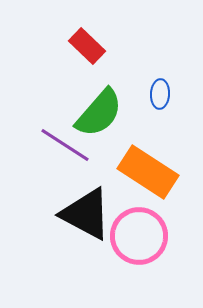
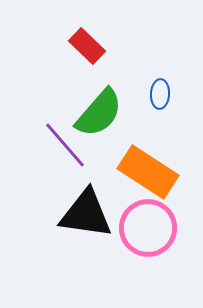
purple line: rotated 16 degrees clockwise
black triangle: rotated 20 degrees counterclockwise
pink circle: moved 9 px right, 8 px up
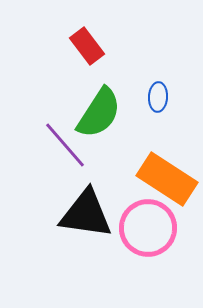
red rectangle: rotated 9 degrees clockwise
blue ellipse: moved 2 px left, 3 px down
green semicircle: rotated 8 degrees counterclockwise
orange rectangle: moved 19 px right, 7 px down
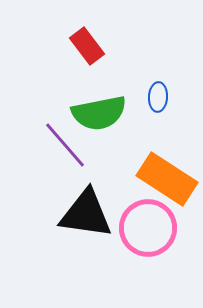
green semicircle: rotated 46 degrees clockwise
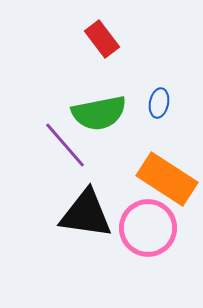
red rectangle: moved 15 px right, 7 px up
blue ellipse: moved 1 px right, 6 px down; rotated 8 degrees clockwise
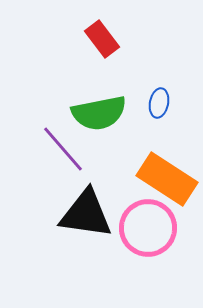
purple line: moved 2 px left, 4 px down
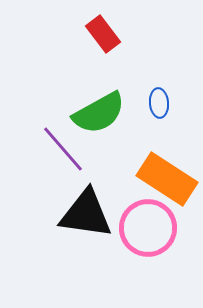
red rectangle: moved 1 px right, 5 px up
blue ellipse: rotated 16 degrees counterclockwise
green semicircle: rotated 18 degrees counterclockwise
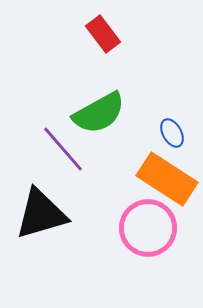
blue ellipse: moved 13 px right, 30 px down; rotated 24 degrees counterclockwise
black triangle: moved 45 px left; rotated 24 degrees counterclockwise
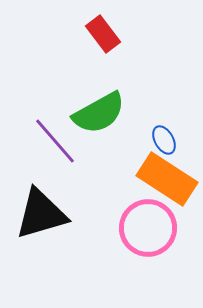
blue ellipse: moved 8 px left, 7 px down
purple line: moved 8 px left, 8 px up
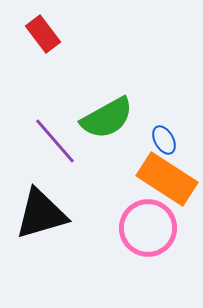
red rectangle: moved 60 px left
green semicircle: moved 8 px right, 5 px down
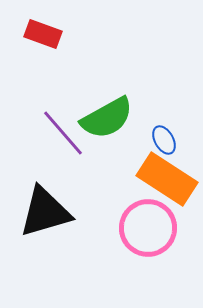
red rectangle: rotated 33 degrees counterclockwise
purple line: moved 8 px right, 8 px up
black triangle: moved 4 px right, 2 px up
